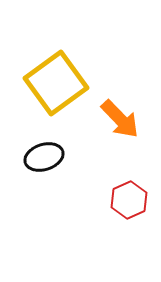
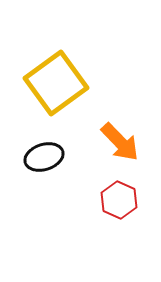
orange arrow: moved 23 px down
red hexagon: moved 10 px left; rotated 12 degrees counterclockwise
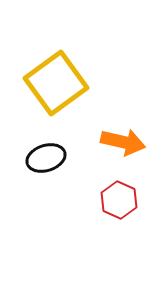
orange arrow: moved 3 px right; rotated 33 degrees counterclockwise
black ellipse: moved 2 px right, 1 px down
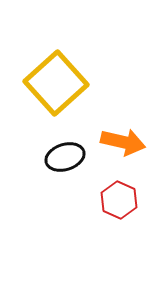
yellow square: rotated 6 degrees counterclockwise
black ellipse: moved 19 px right, 1 px up
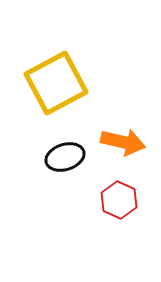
yellow square: rotated 14 degrees clockwise
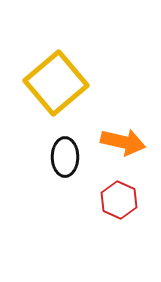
yellow square: rotated 12 degrees counterclockwise
black ellipse: rotated 72 degrees counterclockwise
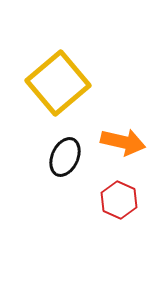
yellow square: moved 2 px right
black ellipse: rotated 24 degrees clockwise
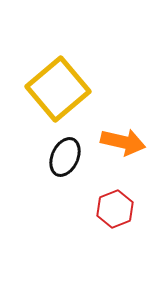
yellow square: moved 6 px down
red hexagon: moved 4 px left, 9 px down; rotated 15 degrees clockwise
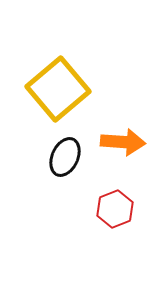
orange arrow: rotated 9 degrees counterclockwise
